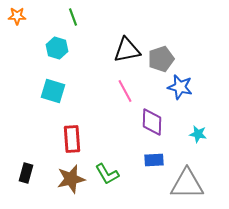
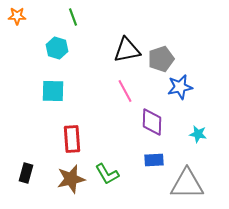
blue star: rotated 25 degrees counterclockwise
cyan square: rotated 15 degrees counterclockwise
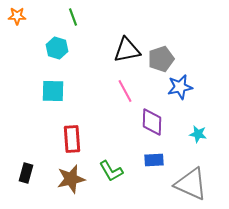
green L-shape: moved 4 px right, 3 px up
gray triangle: moved 4 px right; rotated 24 degrees clockwise
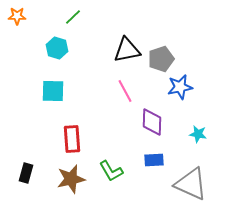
green line: rotated 66 degrees clockwise
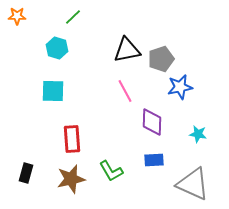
gray triangle: moved 2 px right
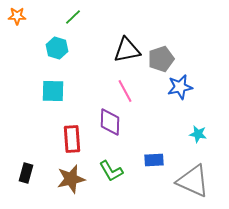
purple diamond: moved 42 px left
gray triangle: moved 3 px up
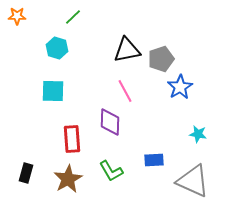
blue star: rotated 20 degrees counterclockwise
brown star: moved 3 px left; rotated 16 degrees counterclockwise
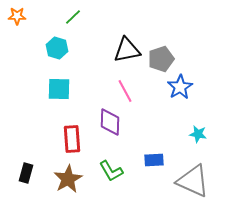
cyan square: moved 6 px right, 2 px up
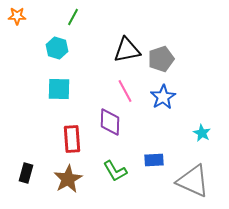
green line: rotated 18 degrees counterclockwise
blue star: moved 17 px left, 10 px down
cyan star: moved 4 px right, 1 px up; rotated 18 degrees clockwise
green L-shape: moved 4 px right
